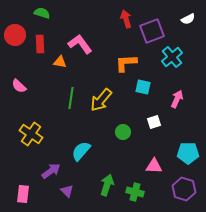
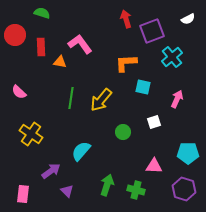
red rectangle: moved 1 px right, 3 px down
pink semicircle: moved 6 px down
green cross: moved 1 px right, 2 px up
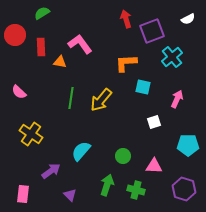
green semicircle: rotated 49 degrees counterclockwise
green circle: moved 24 px down
cyan pentagon: moved 8 px up
purple triangle: moved 3 px right, 4 px down
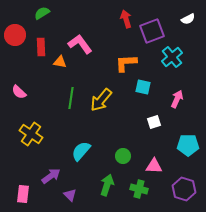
purple arrow: moved 5 px down
green cross: moved 3 px right, 1 px up
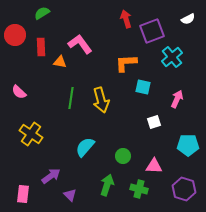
yellow arrow: rotated 55 degrees counterclockwise
cyan semicircle: moved 4 px right, 4 px up
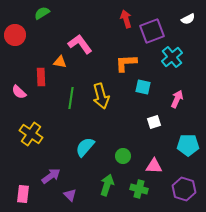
red rectangle: moved 30 px down
yellow arrow: moved 4 px up
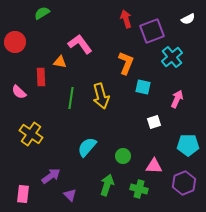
red circle: moved 7 px down
orange L-shape: rotated 115 degrees clockwise
cyan semicircle: moved 2 px right
purple hexagon: moved 6 px up; rotated 20 degrees clockwise
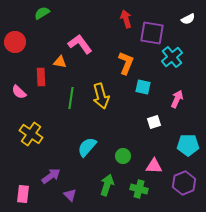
purple square: moved 2 px down; rotated 30 degrees clockwise
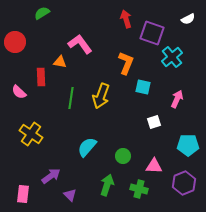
purple square: rotated 10 degrees clockwise
yellow arrow: rotated 35 degrees clockwise
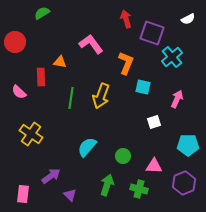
pink L-shape: moved 11 px right
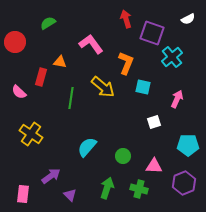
green semicircle: moved 6 px right, 10 px down
red rectangle: rotated 18 degrees clockwise
yellow arrow: moved 2 px right, 9 px up; rotated 70 degrees counterclockwise
green arrow: moved 3 px down
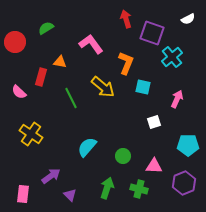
green semicircle: moved 2 px left, 5 px down
green line: rotated 35 degrees counterclockwise
